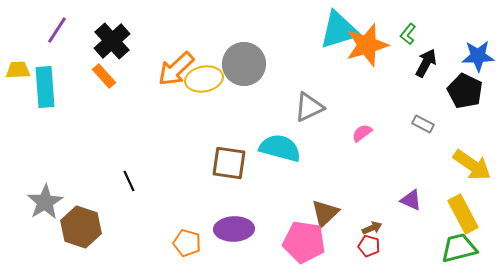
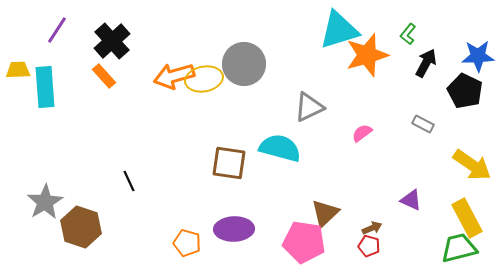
orange star: moved 10 px down
orange arrow: moved 2 px left, 7 px down; rotated 27 degrees clockwise
yellow rectangle: moved 4 px right, 4 px down
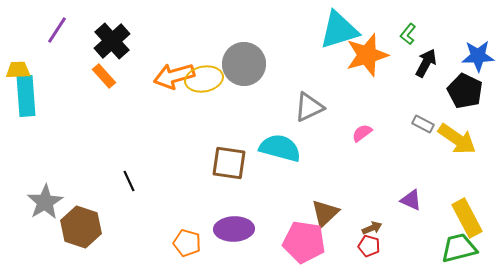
cyan rectangle: moved 19 px left, 9 px down
yellow arrow: moved 15 px left, 26 px up
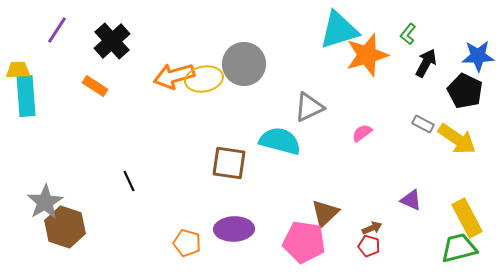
orange rectangle: moved 9 px left, 10 px down; rotated 15 degrees counterclockwise
cyan semicircle: moved 7 px up
brown hexagon: moved 16 px left
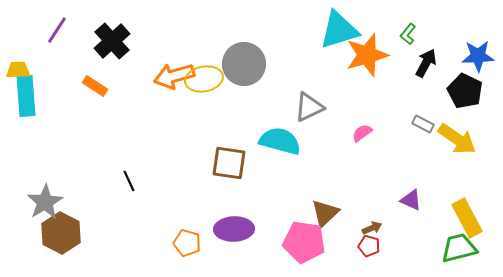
brown hexagon: moved 4 px left, 6 px down; rotated 9 degrees clockwise
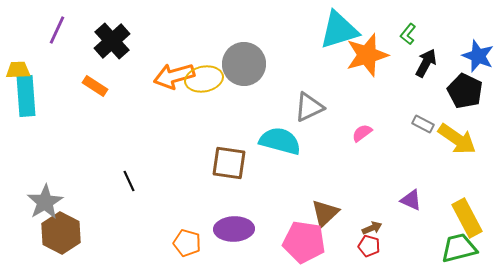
purple line: rotated 8 degrees counterclockwise
blue star: rotated 24 degrees clockwise
